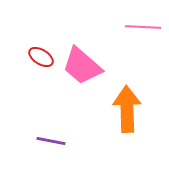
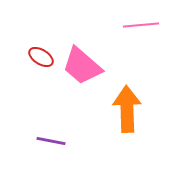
pink line: moved 2 px left, 2 px up; rotated 8 degrees counterclockwise
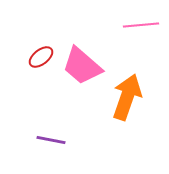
red ellipse: rotated 70 degrees counterclockwise
orange arrow: moved 12 px up; rotated 21 degrees clockwise
purple line: moved 1 px up
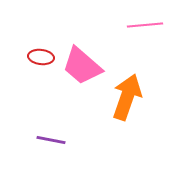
pink line: moved 4 px right
red ellipse: rotated 45 degrees clockwise
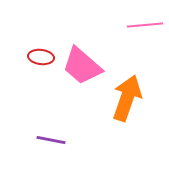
orange arrow: moved 1 px down
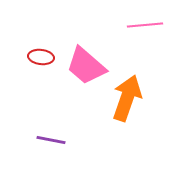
pink trapezoid: moved 4 px right
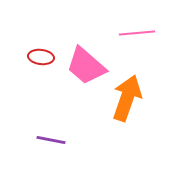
pink line: moved 8 px left, 8 px down
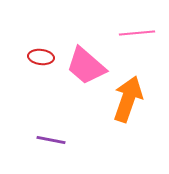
orange arrow: moved 1 px right, 1 px down
